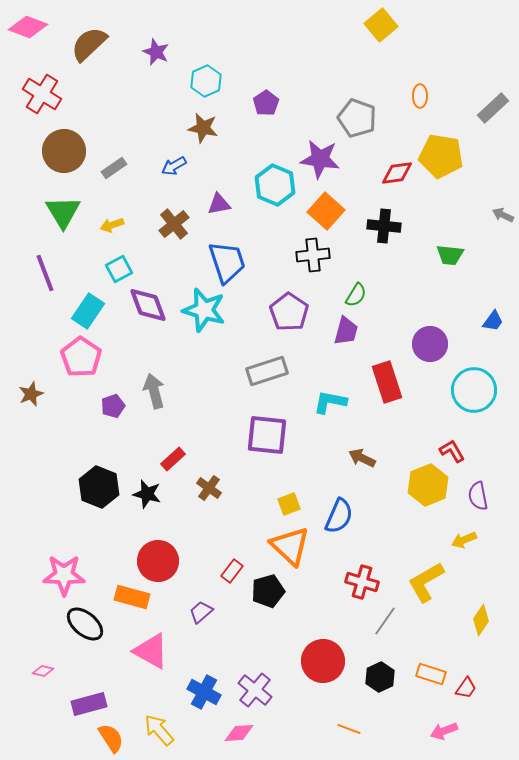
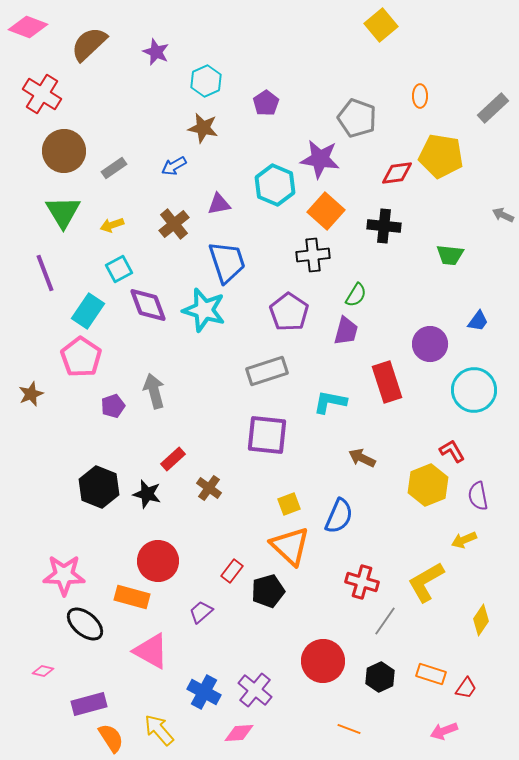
blue trapezoid at (493, 321): moved 15 px left
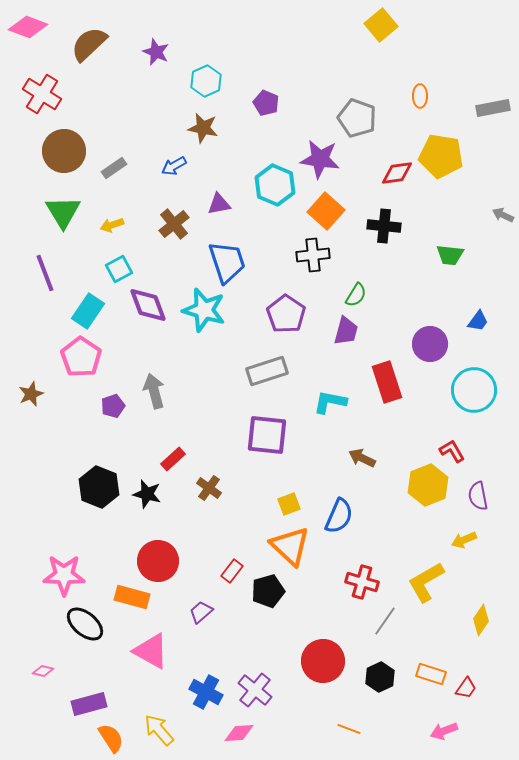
purple pentagon at (266, 103): rotated 15 degrees counterclockwise
gray rectangle at (493, 108): rotated 32 degrees clockwise
purple pentagon at (289, 312): moved 3 px left, 2 px down
blue cross at (204, 692): moved 2 px right
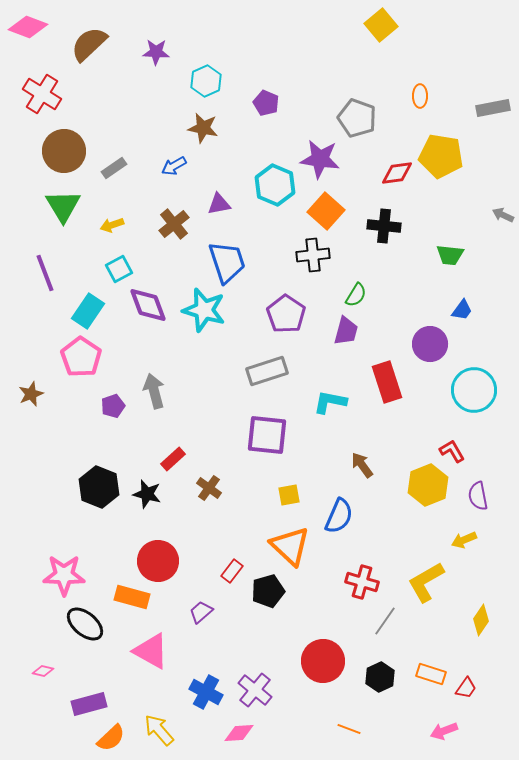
purple star at (156, 52): rotated 20 degrees counterclockwise
green triangle at (63, 212): moved 6 px up
blue trapezoid at (478, 321): moved 16 px left, 11 px up
brown arrow at (362, 458): moved 7 px down; rotated 28 degrees clockwise
yellow square at (289, 504): moved 9 px up; rotated 10 degrees clockwise
orange semicircle at (111, 738): rotated 80 degrees clockwise
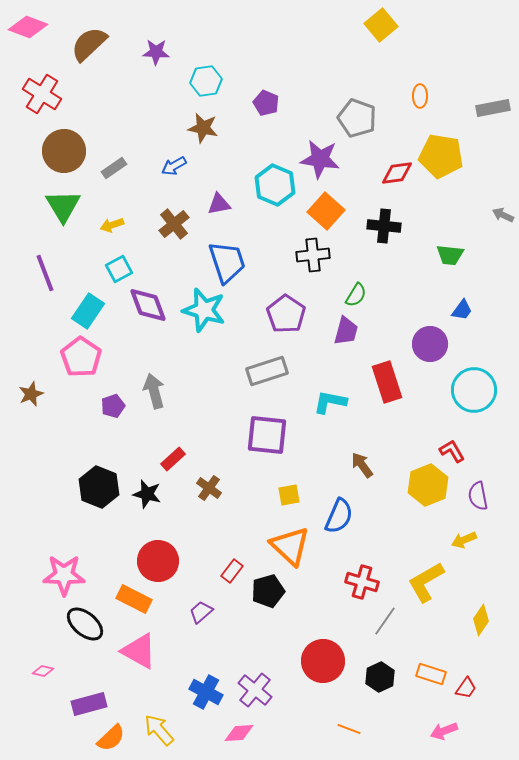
cyan hexagon at (206, 81): rotated 16 degrees clockwise
orange rectangle at (132, 597): moved 2 px right, 2 px down; rotated 12 degrees clockwise
pink triangle at (151, 651): moved 12 px left
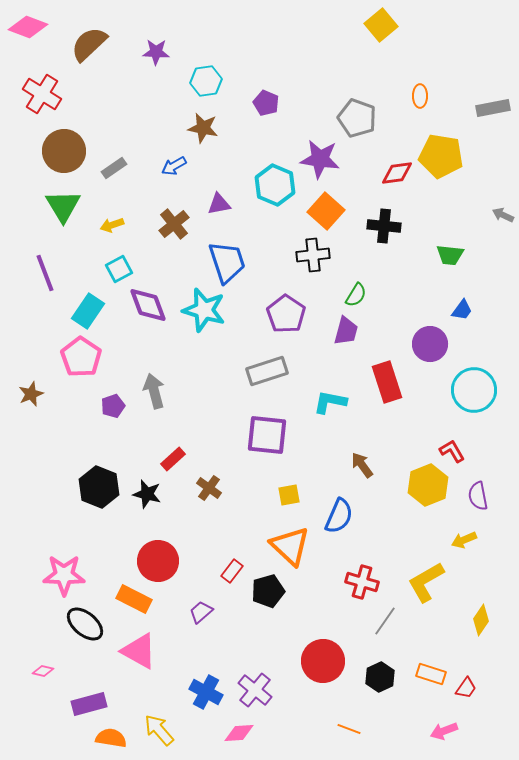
orange semicircle at (111, 738): rotated 128 degrees counterclockwise
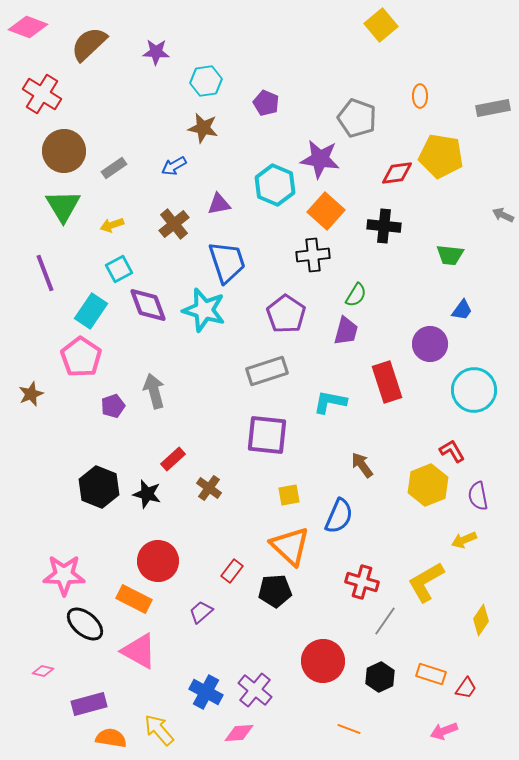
cyan rectangle at (88, 311): moved 3 px right
black pentagon at (268, 591): moved 7 px right; rotated 12 degrees clockwise
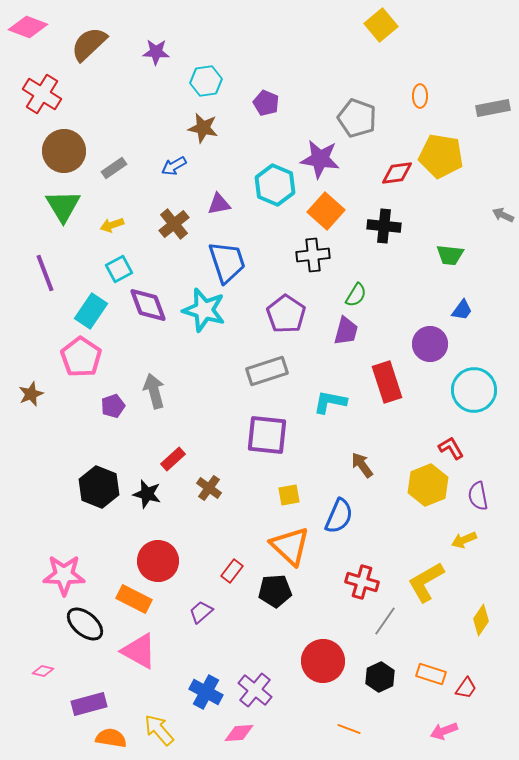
red L-shape at (452, 451): moved 1 px left, 3 px up
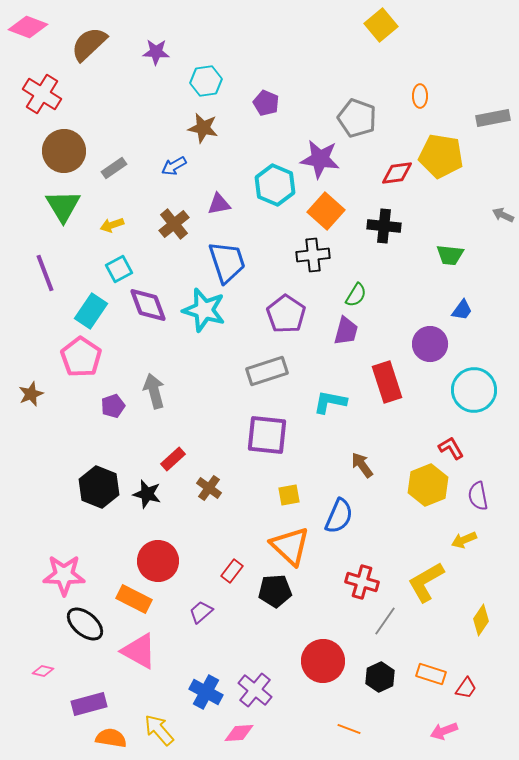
gray rectangle at (493, 108): moved 10 px down
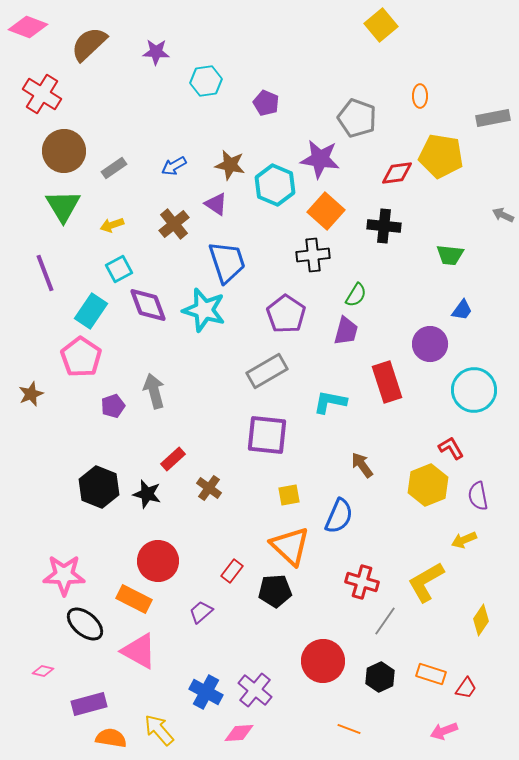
brown star at (203, 128): moved 27 px right, 37 px down
purple triangle at (219, 204): moved 3 px left; rotated 45 degrees clockwise
gray rectangle at (267, 371): rotated 12 degrees counterclockwise
